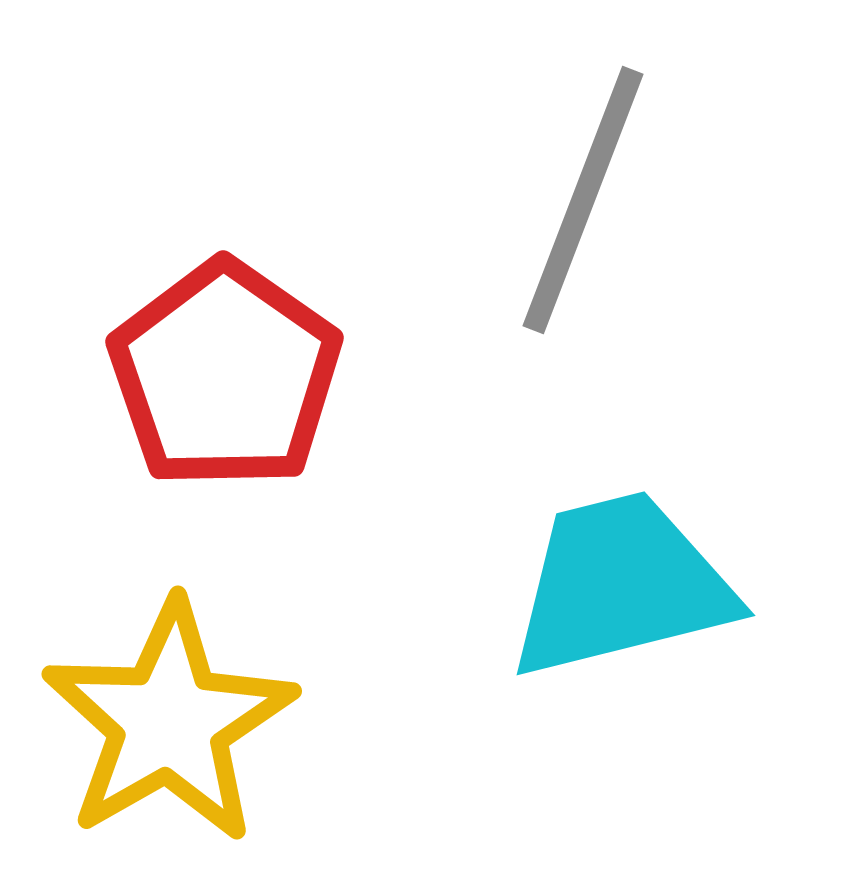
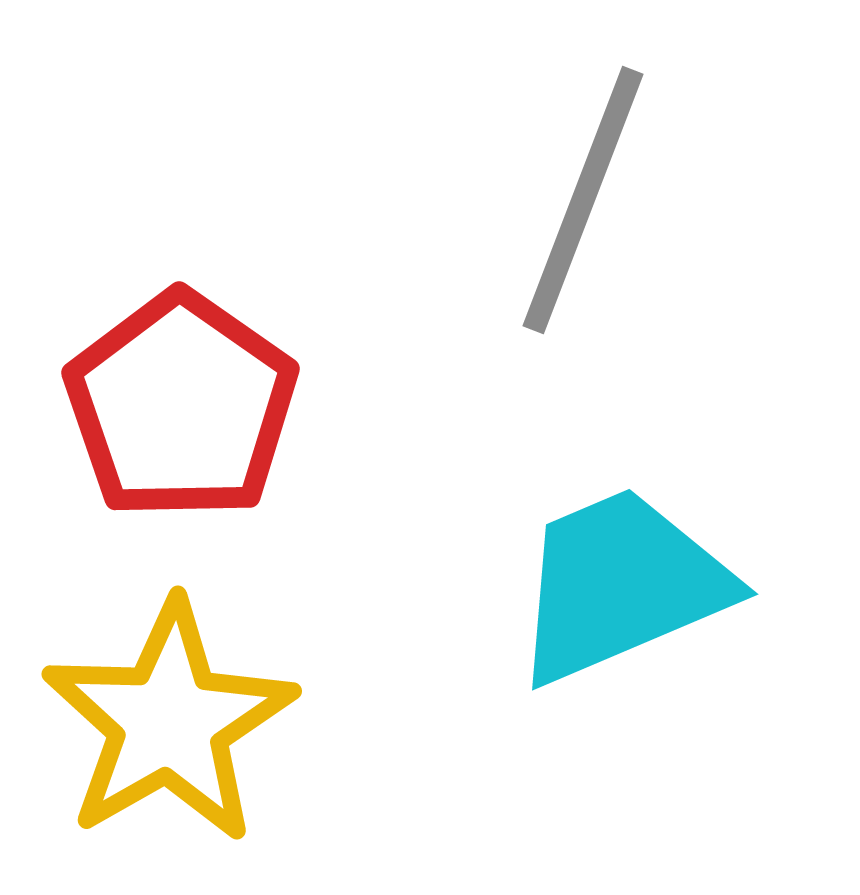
red pentagon: moved 44 px left, 31 px down
cyan trapezoid: rotated 9 degrees counterclockwise
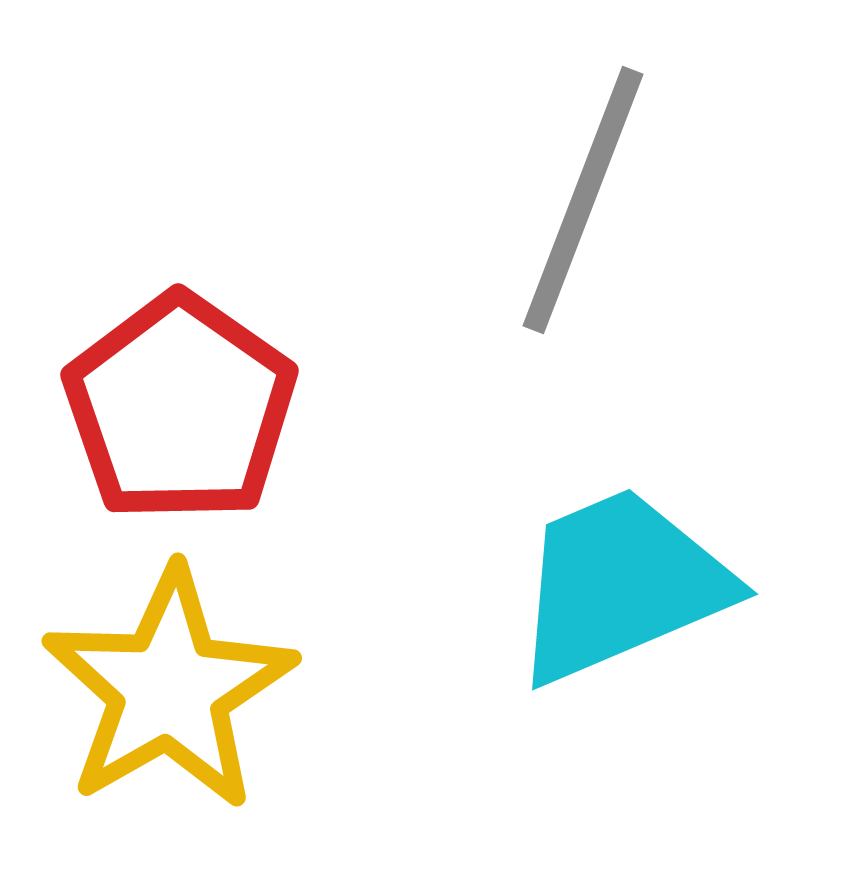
red pentagon: moved 1 px left, 2 px down
yellow star: moved 33 px up
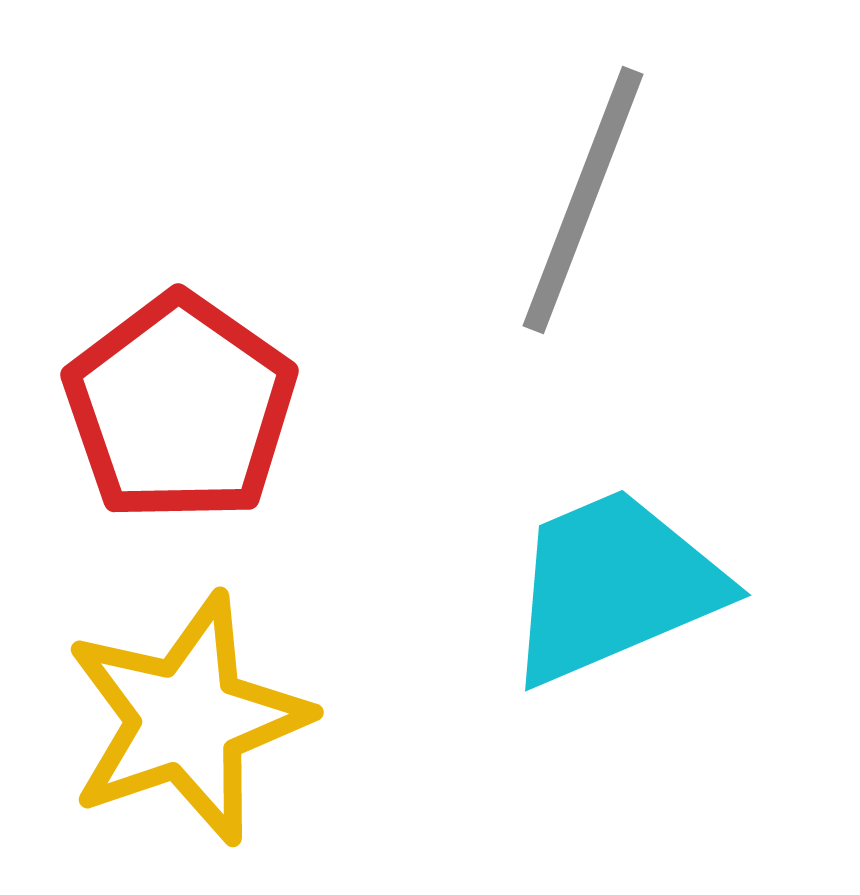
cyan trapezoid: moved 7 px left, 1 px down
yellow star: moved 18 px right, 30 px down; rotated 11 degrees clockwise
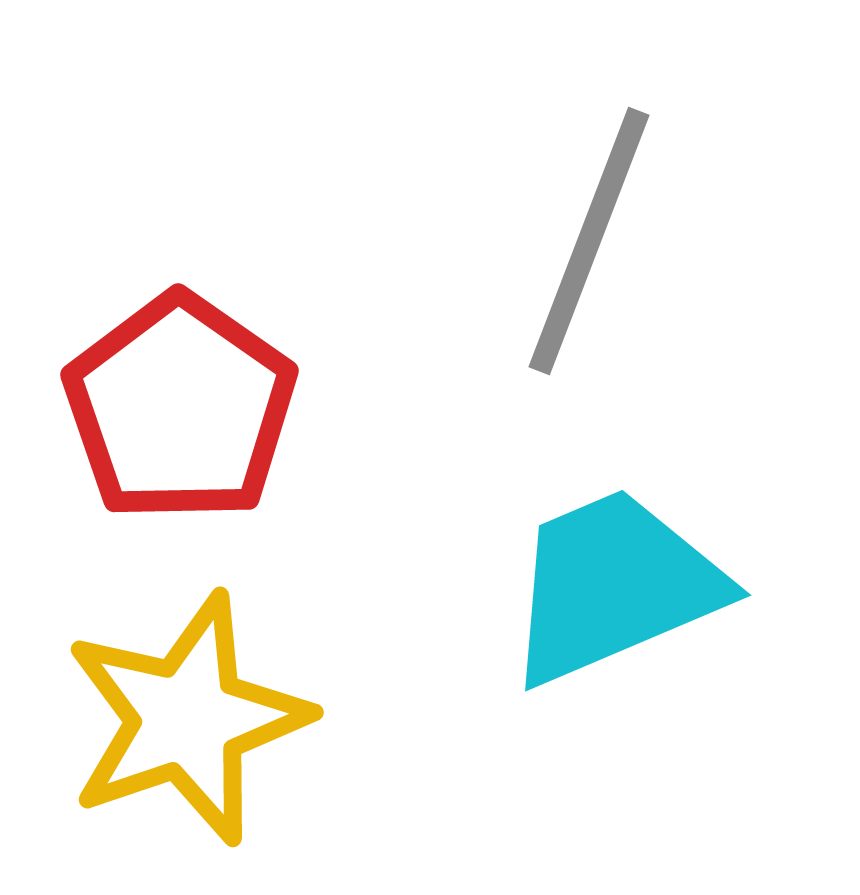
gray line: moved 6 px right, 41 px down
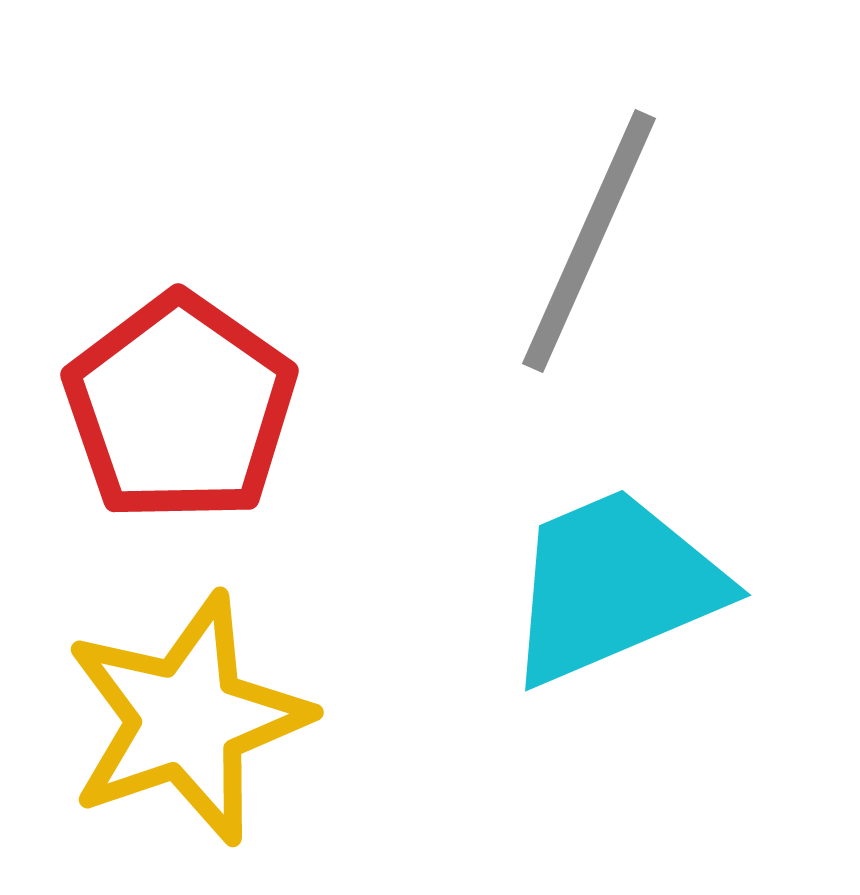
gray line: rotated 3 degrees clockwise
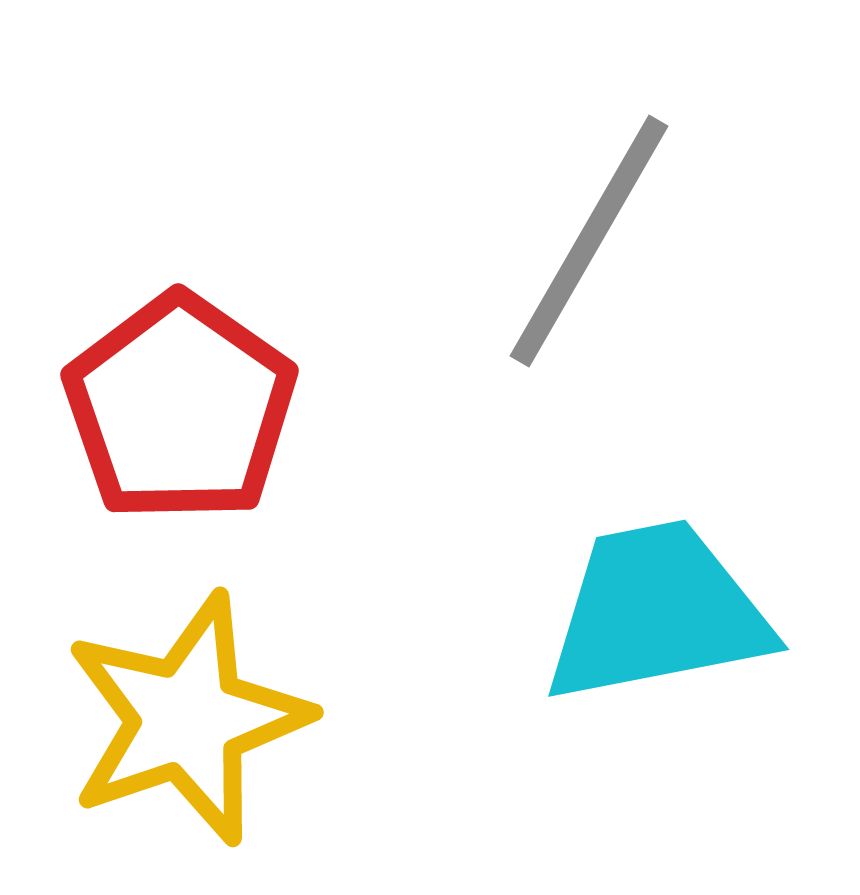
gray line: rotated 6 degrees clockwise
cyan trapezoid: moved 43 px right, 26 px down; rotated 12 degrees clockwise
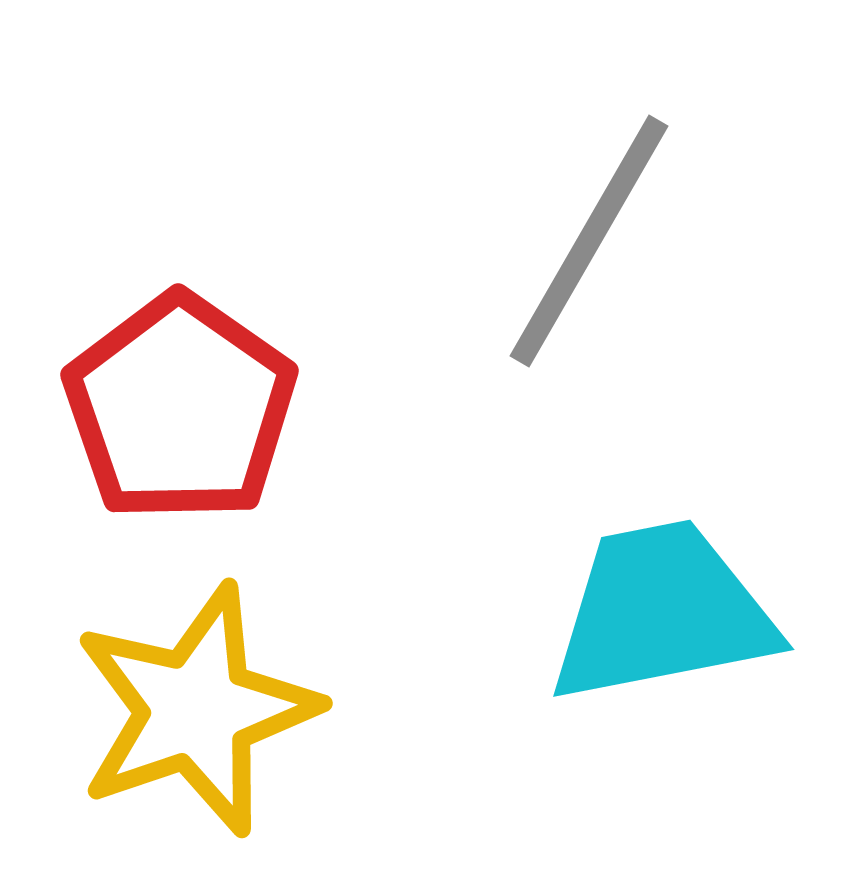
cyan trapezoid: moved 5 px right
yellow star: moved 9 px right, 9 px up
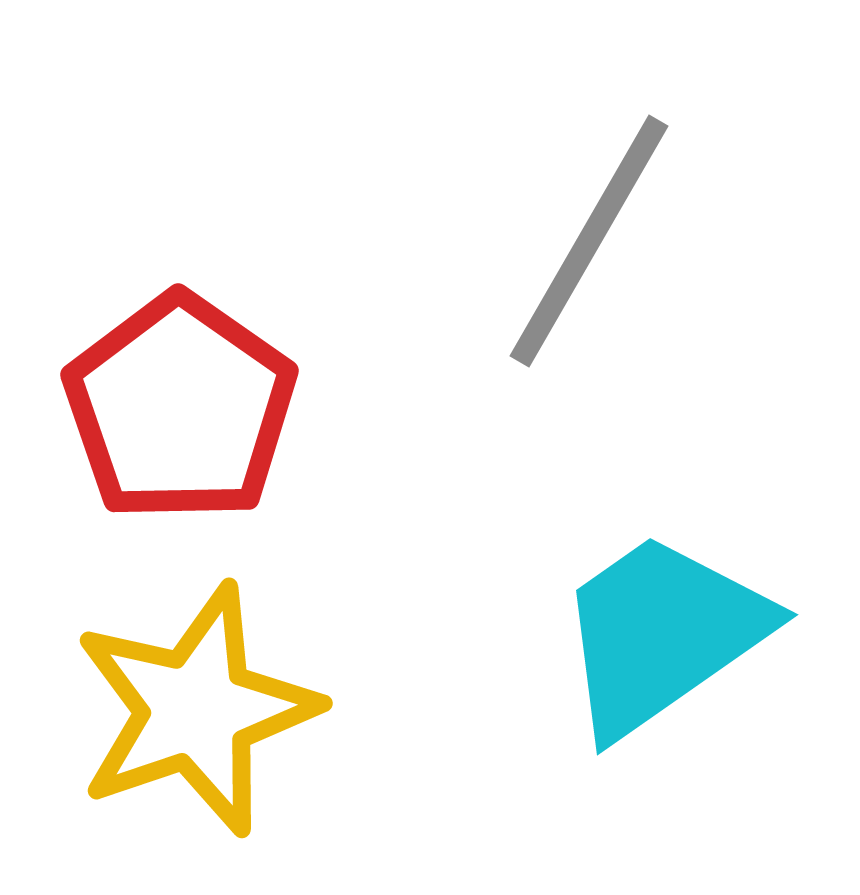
cyan trapezoid: moved 22 px down; rotated 24 degrees counterclockwise
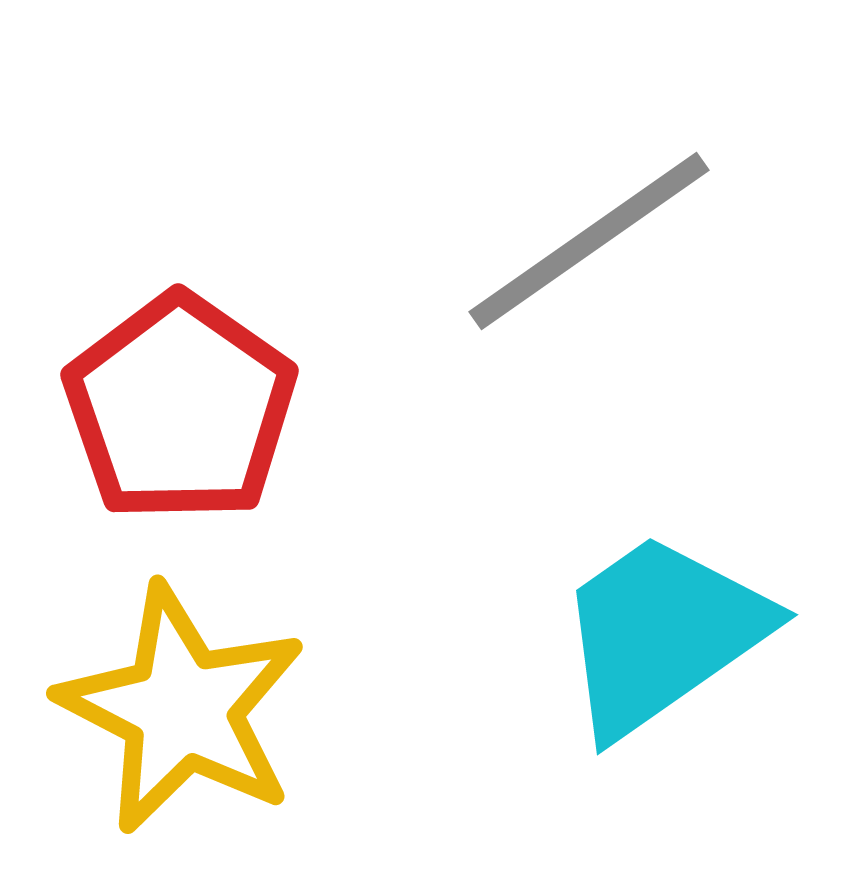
gray line: rotated 25 degrees clockwise
yellow star: moved 14 px left, 1 px up; rotated 26 degrees counterclockwise
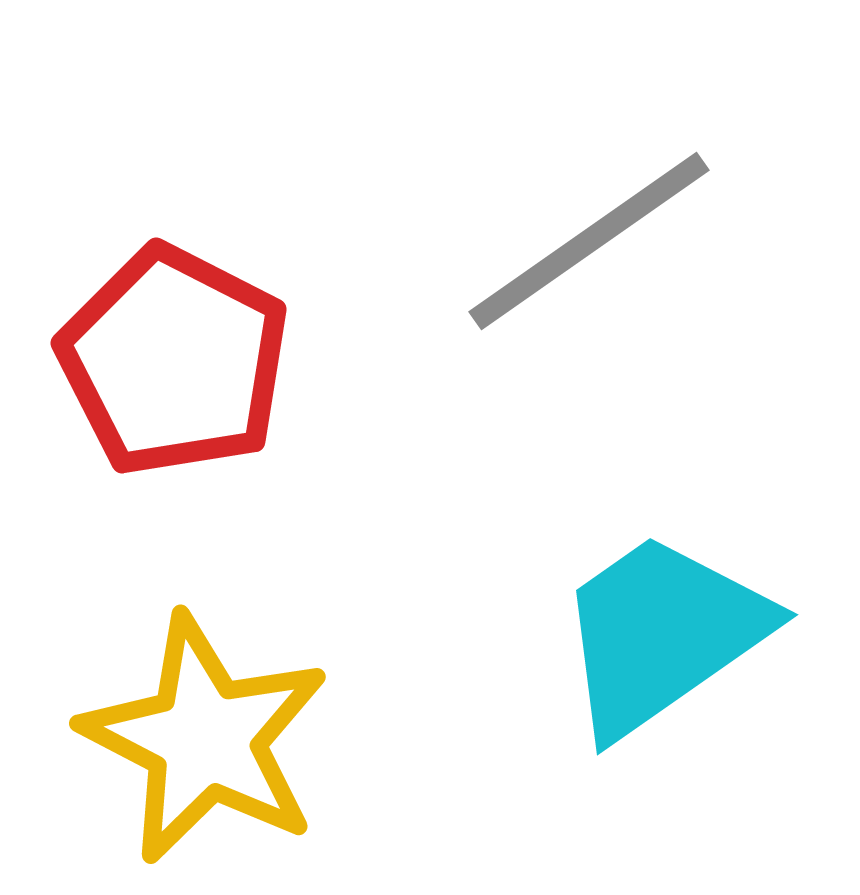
red pentagon: moved 6 px left, 47 px up; rotated 8 degrees counterclockwise
yellow star: moved 23 px right, 30 px down
